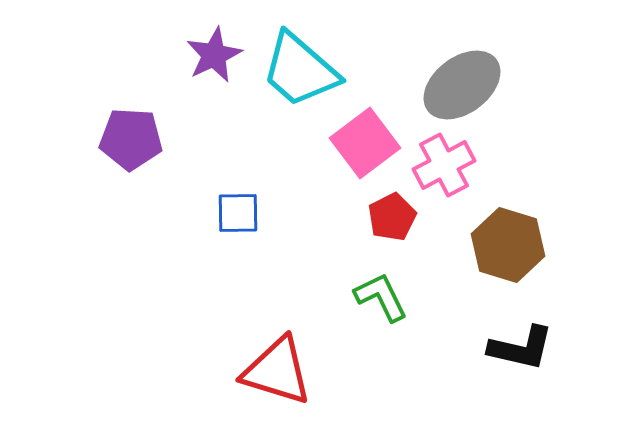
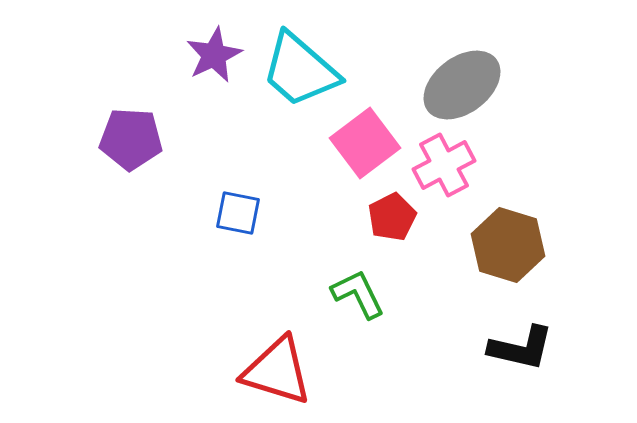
blue square: rotated 12 degrees clockwise
green L-shape: moved 23 px left, 3 px up
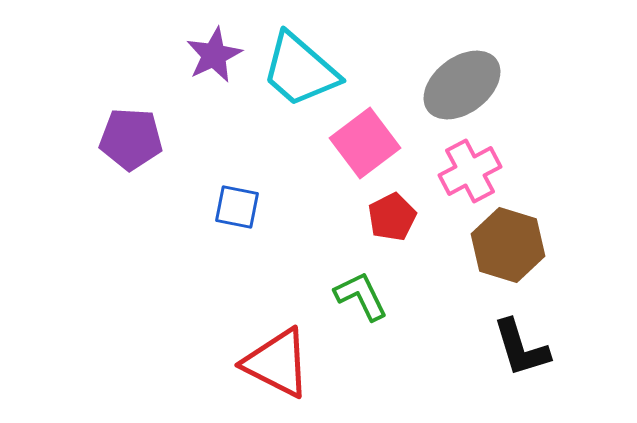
pink cross: moved 26 px right, 6 px down
blue square: moved 1 px left, 6 px up
green L-shape: moved 3 px right, 2 px down
black L-shape: rotated 60 degrees clockwise
red triangle: moved 8 px up; rotated 10 degrees clockwise
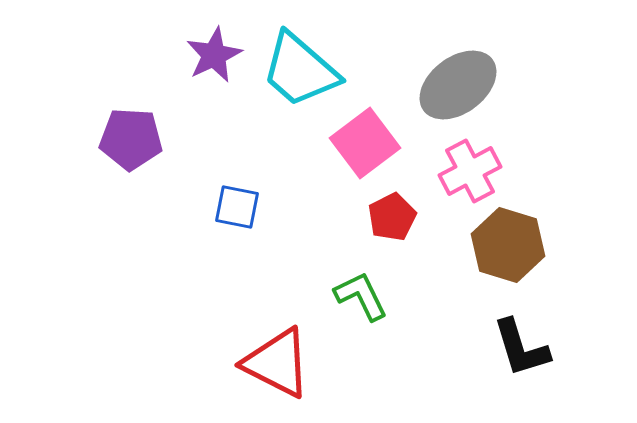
gray ellipse: moved 4 px left
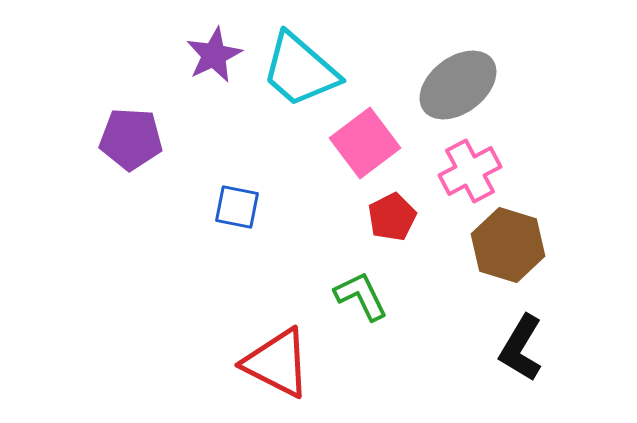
black L-shape: rotated 48 degrees clockwise
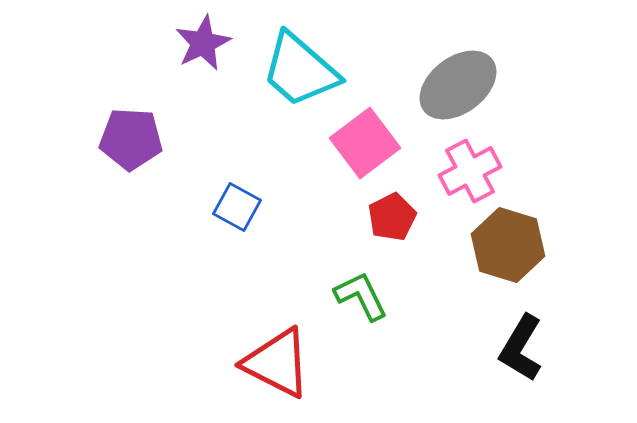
purple star: moved 11 px left, 12 px up
blue square: rotated 18 degrees clockwise
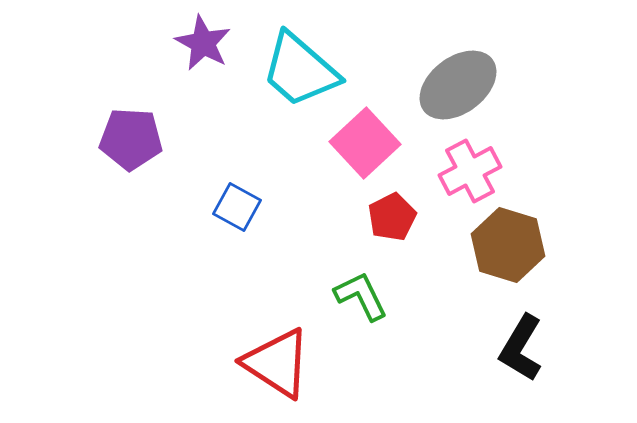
purple star: rotated 18 degrees counterclockwise
pink square: rotated 6 degrees counterclockwise
red triangle: rotated 6 degrees clockwise
